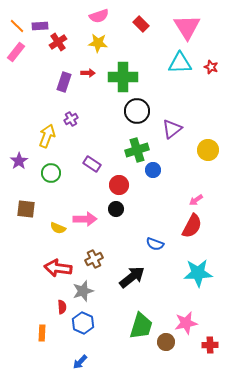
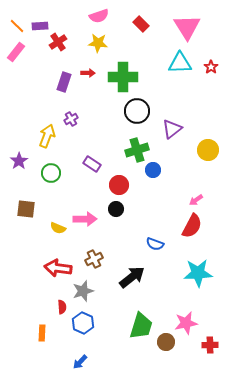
red star at (211, 67): rotated 16 degrees clockwise
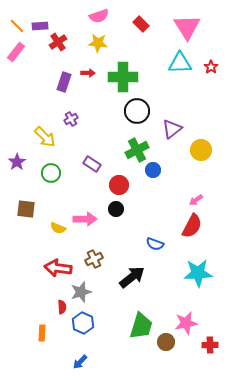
yellow arrow at (47, 136): moved 2 px left, 1 px down; rotated 115 degrees clockwise
green cross at (137, 150): rotated 10 degrees counterclockwise
yellow circle at (208, 150): moved 7 px left
purple star at (19, 161): moved 2 px left, 1 px down
gray star at (83, 291): moved 2 px left, 1 px down
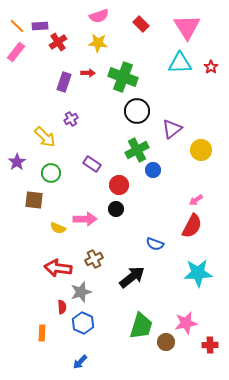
green cross at (123, 77): rotated 20 degrees clockwise
brown square at (26, 209): moved 8 px right, 9 px up
